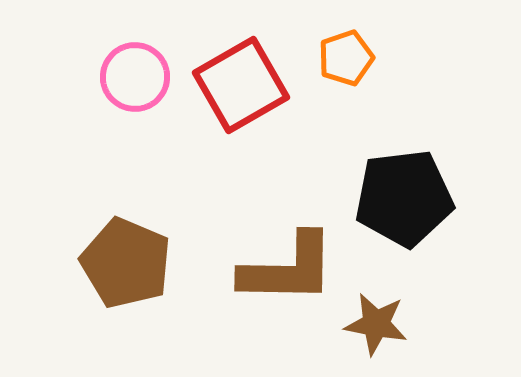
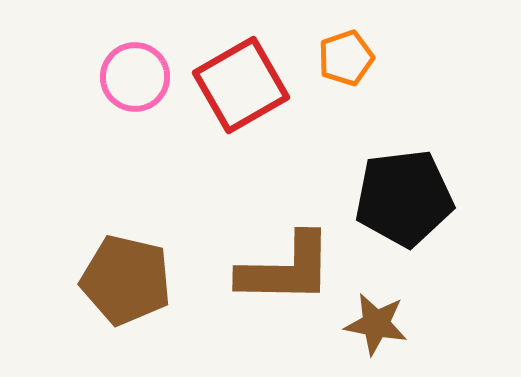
brown pentagon: moved 17 px down; rotated 10 degrees counterclockwise
brown L-shape: moved 2 px left
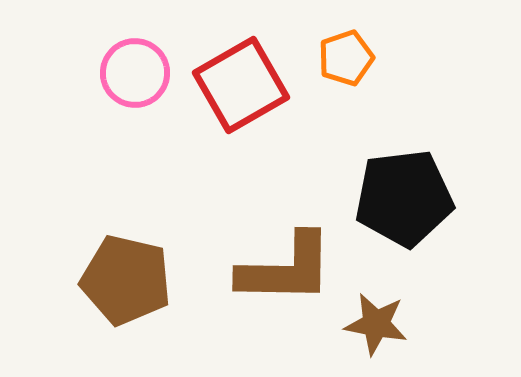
pink circle: moved 4 px up
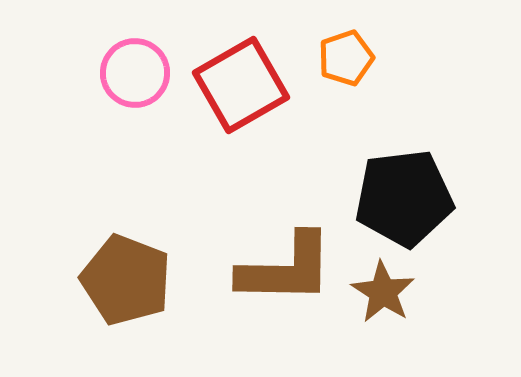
brown pentagon: rotated 8 degrees clockwise
brown star: moved 7 px right, 32 px up; rotated 22 degrees clockwise
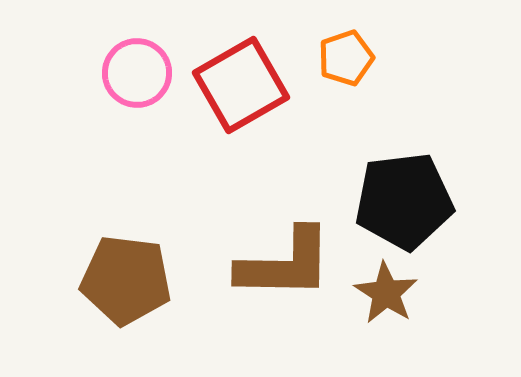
pink circle: moved 2 px right
black pentagon: moved 3 px down
brown L-shape: moved 1 px left, 5 px up
brown pentagon: rotated 14 degrees counterclockwise
brown star: moved 3 px right, 1 px down
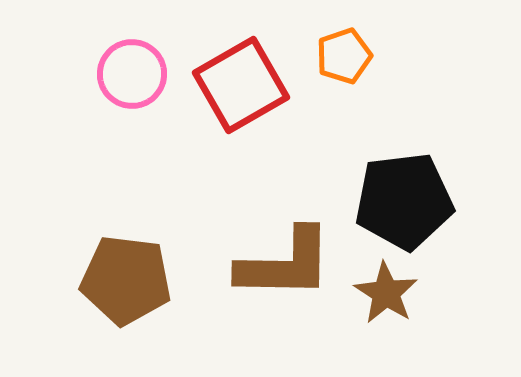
orange pentagon: moved 2 px left, 2 px up
pink circle: moved 5 px left, 1 px down
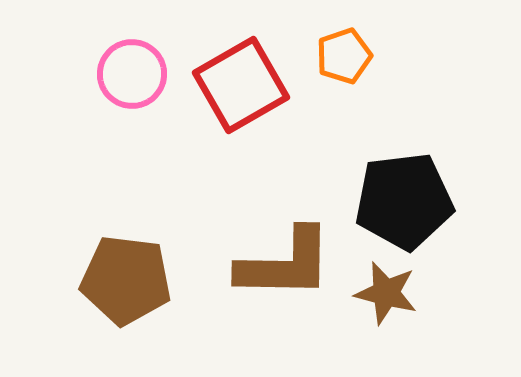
brown star: rotated 18 degrees counterclockwise
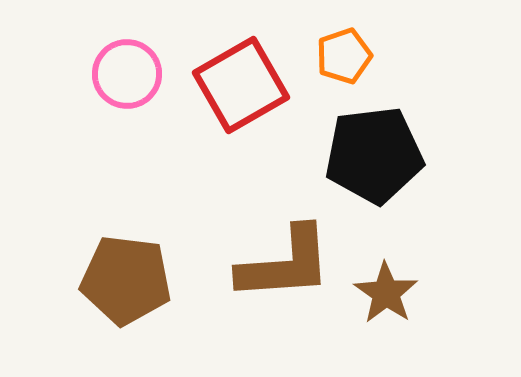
pink circle: moved 5 px left
black pentagon: moved 30 px left, 46 px up
brown L-shape: rotated 5 degrees counterclockwise
brown star: rotated 20 degrees clockwise
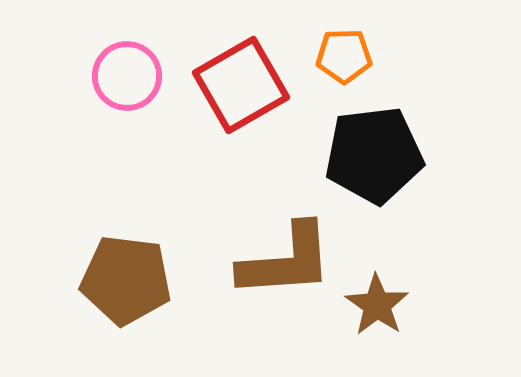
orange pentagon: rotated 18 degrees clockwise
pink circle: moved 2 px down
brown L-shape: moved 1 px right, 3 px up
brown star: moved 9 px left, 12 px down
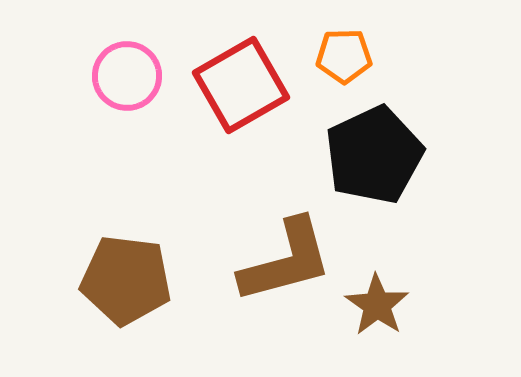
black pentagon: rotated 18 degrees counterclockwise
brown L-shape: rotated 11 degrees counterclockwise
